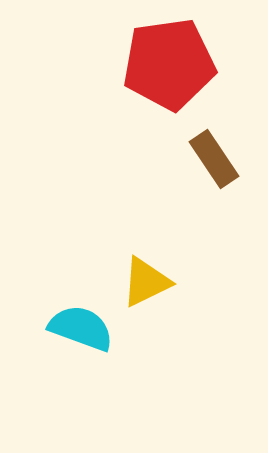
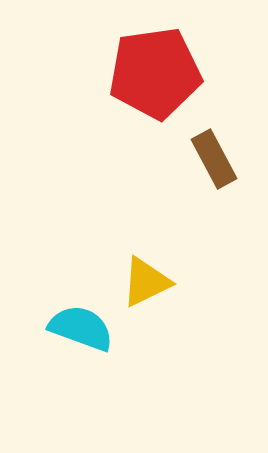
red pentagon: moved 14 px left, 9 px down
brown rectangle: rotated 6 degrees clockwise
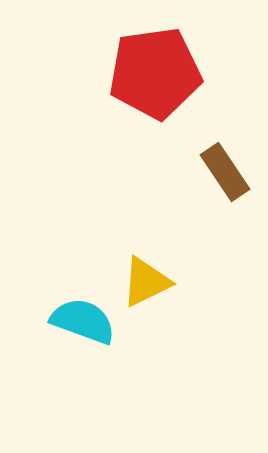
brown rectangle: moved 11 px right, 13 px down; rotated 6 degrees counterclockwise
cyan semicircle: moved 2 px right, 7 px up
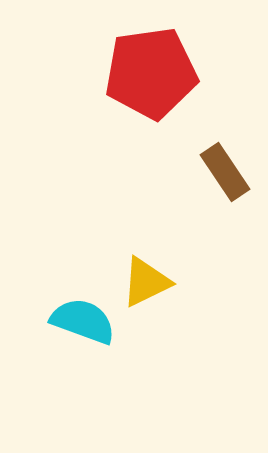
red pentagon: moved 4 px left
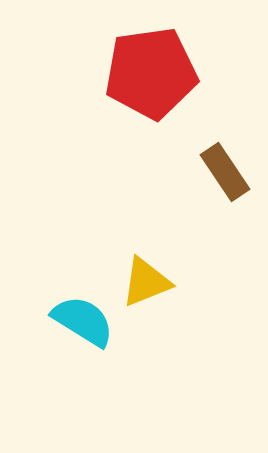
yellow triangle: rotated 4 degrees clockwise
cyan semicircle: rotated 12 degrees clockwise
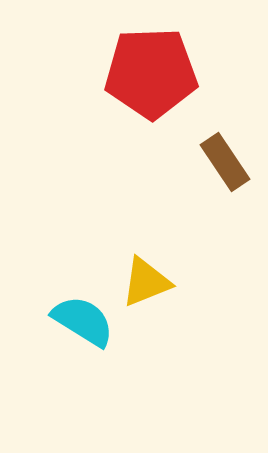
red pentagon: rotated 6 degrees clockwise
brown rectangle: moved 10 px up
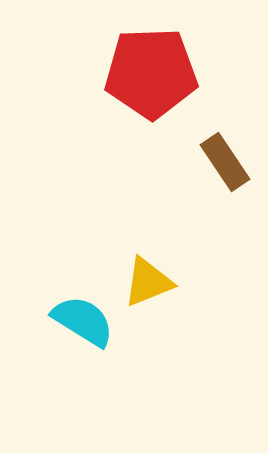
yellow triangle: moved 2 px right
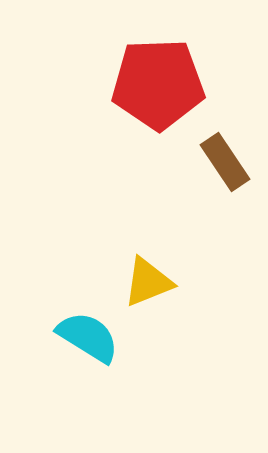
red pentagon: moved 7 px right, 11 px down
cyan semicircle: moved 5 px right, 16 px down
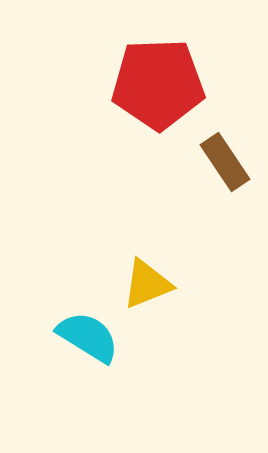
yellow triangle: moved 1 px left, 2 px down
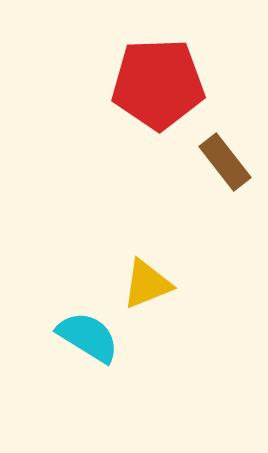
brown rectangle: rotated 4 degrees counterclockwise
